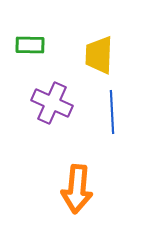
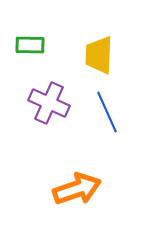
purple cross: moved 3 px left
blue line: moved 5 px left; rotated 21 degrees counterclockwise
orange arrow: rotated 114 degrees counterclockwise
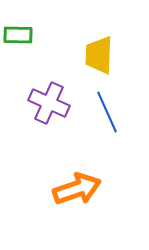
green rectangle: moved 12 px left, 10 px up
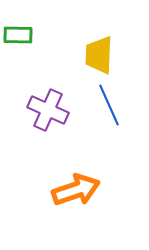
purple cross: moved 1 px left, 7 px down
blue line: moved 2 px right, 7 px up
orange arrow: moved 1 px left, 1 px down
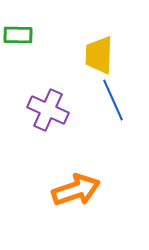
blue line: moved 4 px right, 5 px up
